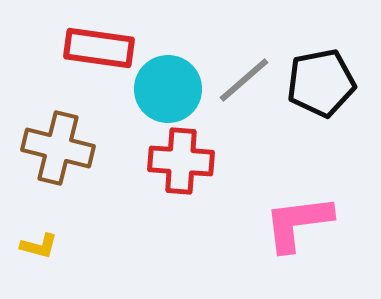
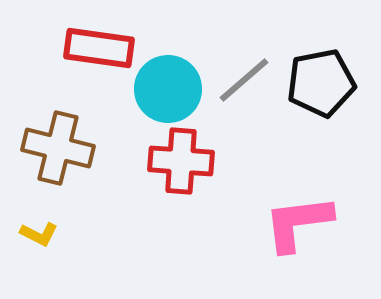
yellow L-shape: moved 12 px up; rotated 12 degrees clockwise
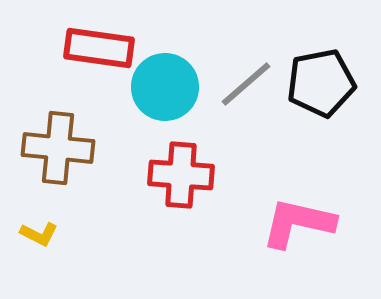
gray line: moved 2 px right, 4 px down
cyan circle: moved 3 px left, 2 px up
brown cross: rotated 8 degrees counterclockwise
red cross: moved 14 px down
pink L-shape: rotated 20 degrees clockwise
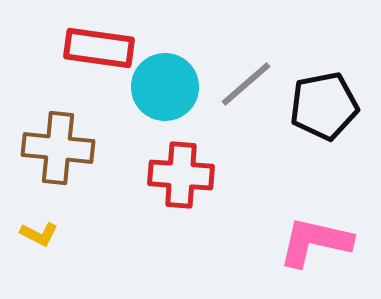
black pentagon: moved 3 px right, 23 px down
pink L-shape: moved 17 px right, 19 px down
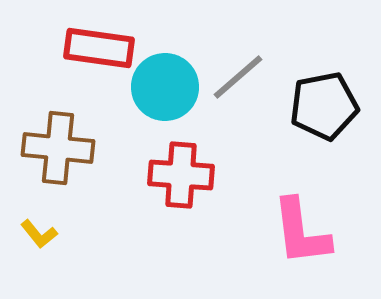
gray line: moved 8 px left, 7 px up
yellow L-shape: rotated 24 degrees clockwise
pink L-shape: moved 14 px left, 10 px up; rotated 110 degrees counterclockwise
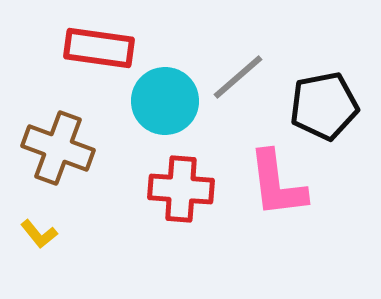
cyan circle: moved 14 px down
brown cross: rotated 14 degrees clockwise
red cross: moved 14 px down
pink L-shape: moved 24 px left, 48 px up
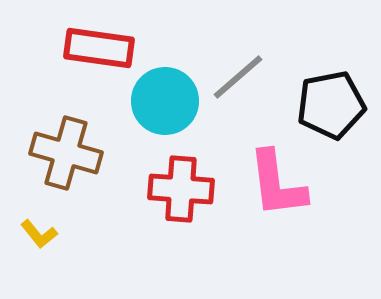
black pentagon: moved 7 px right, 1 px up
brown cross: moved 8 px right, 5 px down; rotated 4 degrees counterclockwise
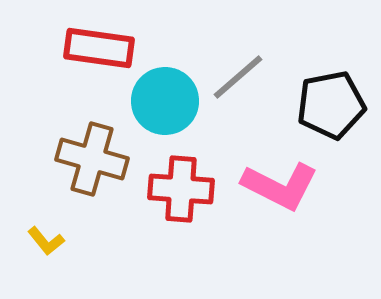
brown cross: moved 26 px right, 6 px down
pink L-shape: moved 3 px right, 2 px down; rotated 56 degrees counterclockwise
yellow L-shape: moved 7 px right, 7 px down
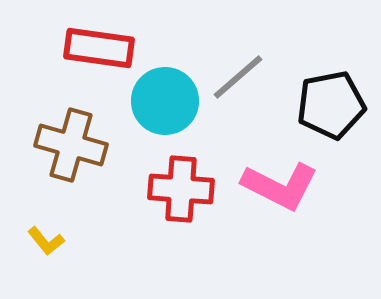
brown cross: moved 21 px left, 14 px up
